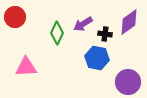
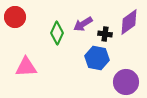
purple circle: moved 2 px left
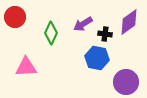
green diamond: moved 6 px left
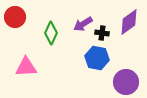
black cross: moved 3 px left, 1 px up
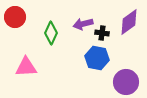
purple arrow: rotated 18 degrees clockwise
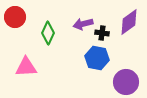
green diamond: moved 3 px left
